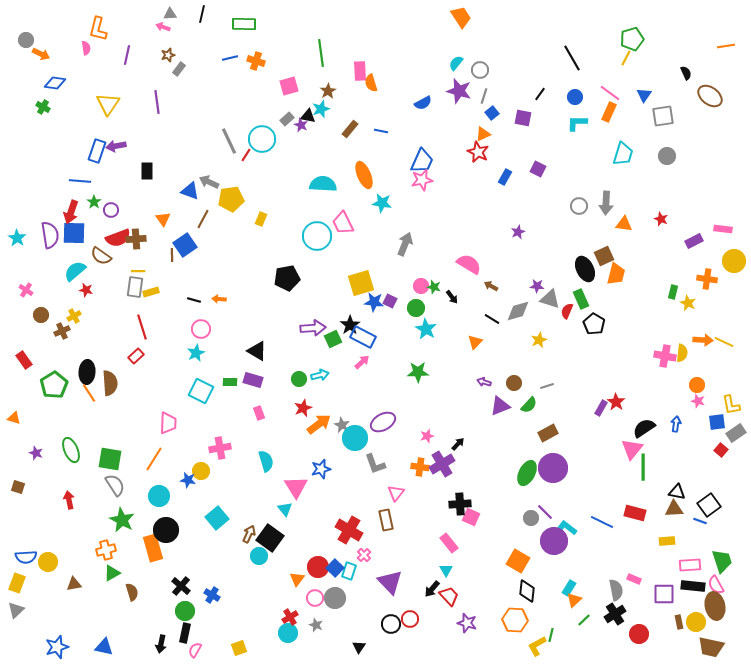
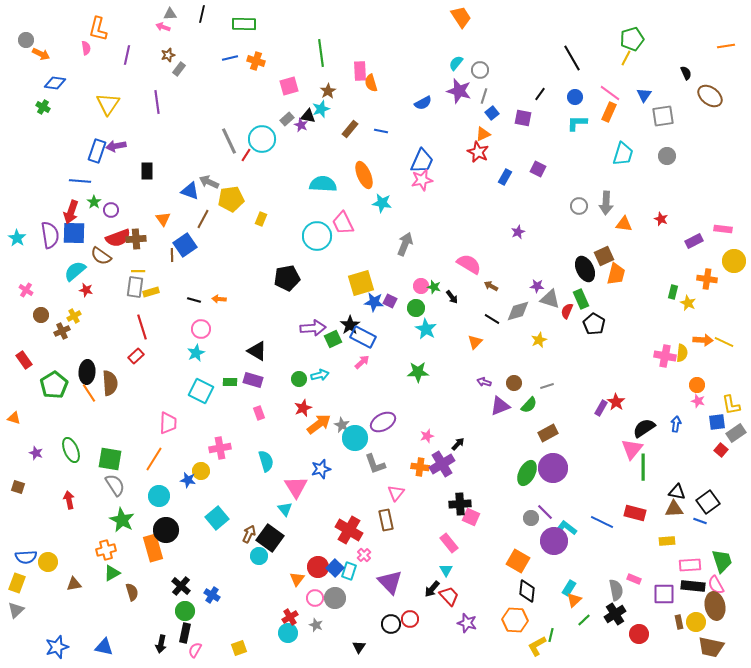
black square at (709, 505): moved 1 px left, 3 px up
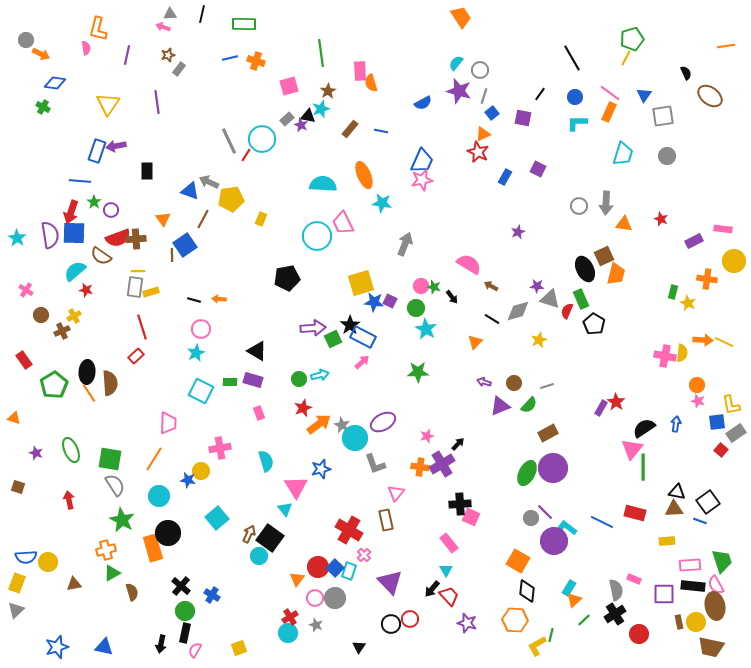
black circle at (166, 530): moved 2 px right, 3 px down
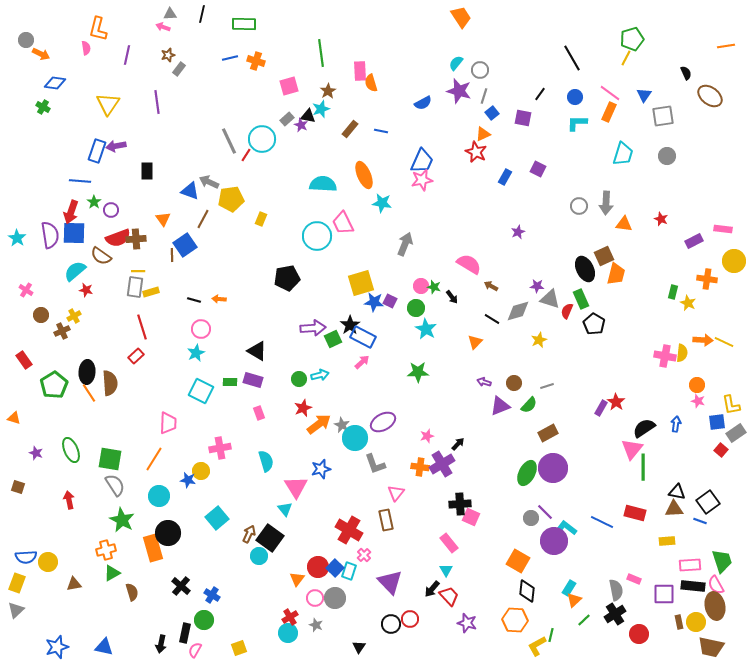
red star at (478, 152): moved 2 px left
green circle at (185, 611): moved 19 px right, 9 px down
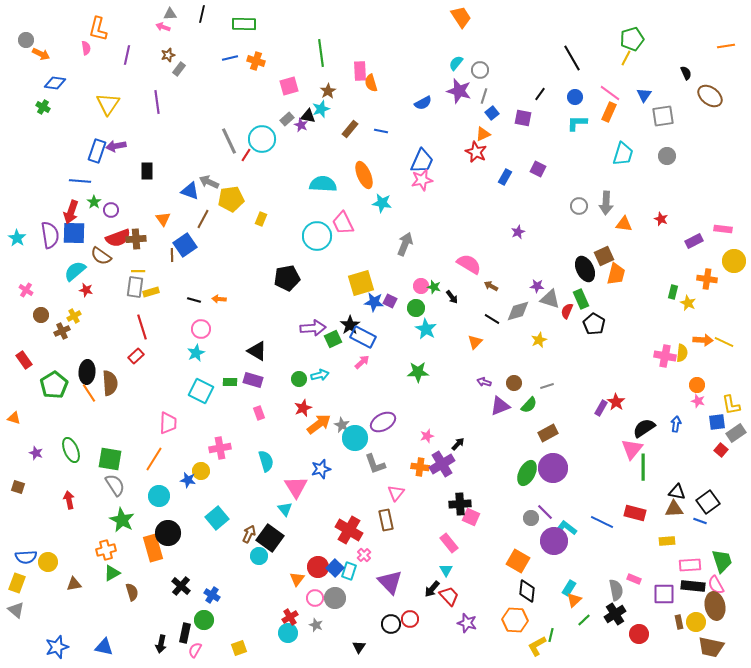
gray triangle at (16, 610): rotated 36 degrees counterclockwise
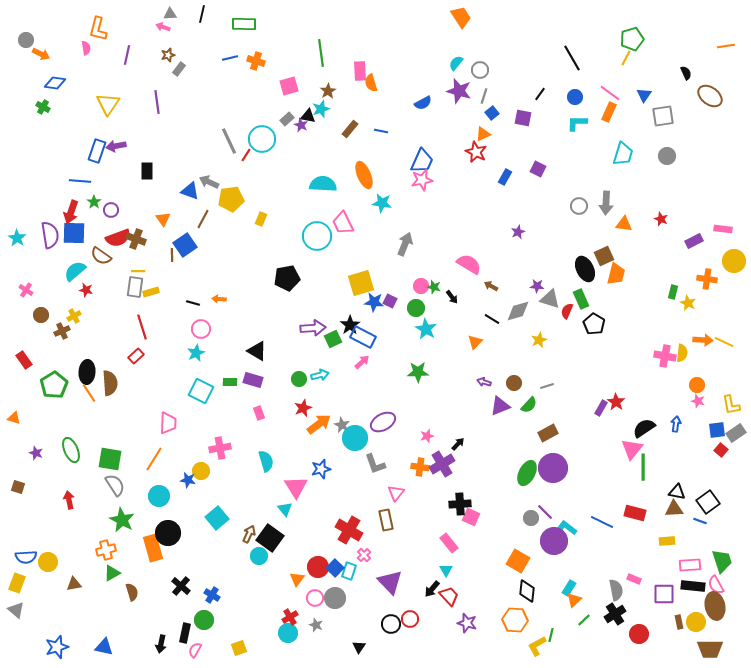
brown cross at (136, 239): rotated 24 degrees clockwise
black line at (194, 300): moved 1 px left, 3 px down
blue square at (717, 422): moved 8 px down
brown trapezoid at (711, 647): moved 1 px left, 2 px down; rotated 12 degrees counterclockwise
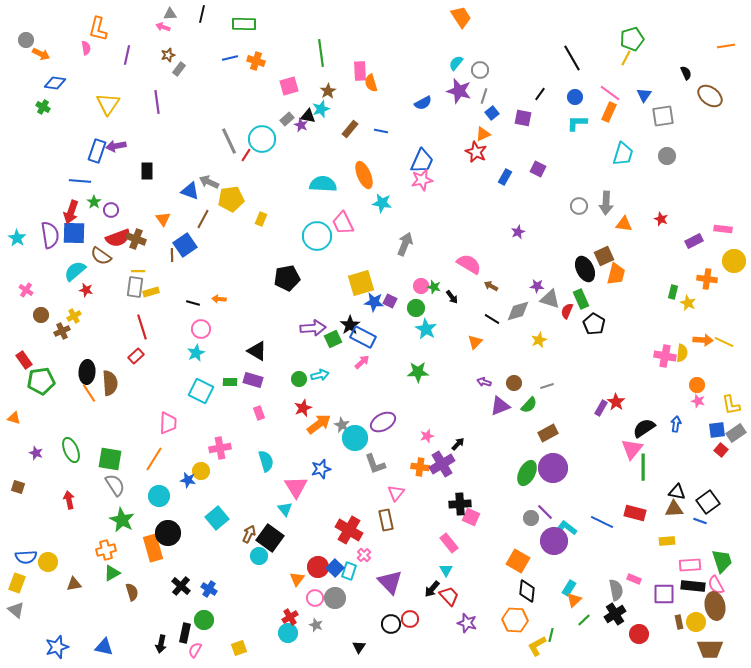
green pentagon at (54, 385): moved 13 px left, 4 px up; rotated 24 degrees clockwise
blue cross at (212, 595): moved 3 px left, 6 px up
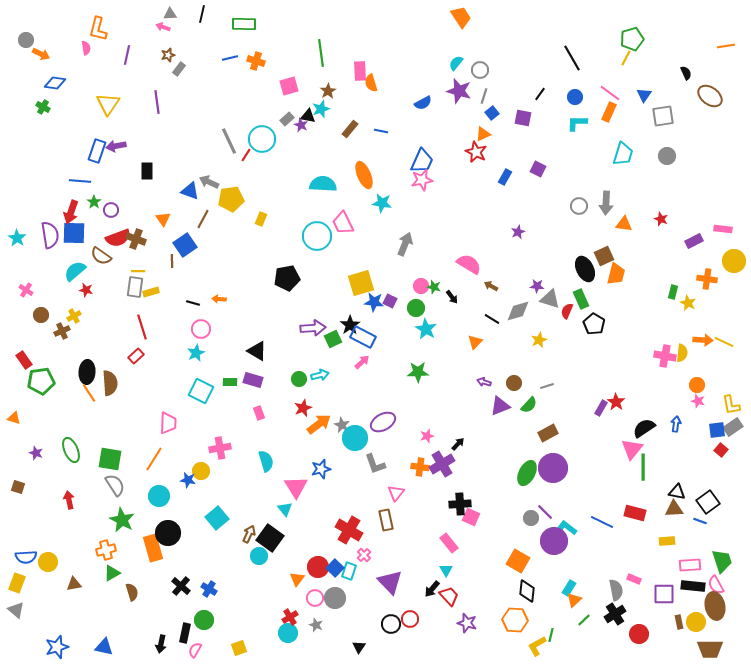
brown line at (172, 255): moved 6 px down
gray rectangle at (736, 433): moved 3 px left, 6 px up
